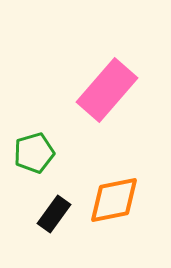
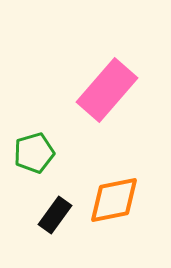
black rectangle: moved 1 px right, 1 px down
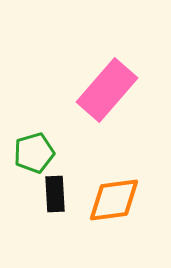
orange diamond: rotated 4 degrees clockwise
black rectangle: moved 21 px up; rotated 39 degrees counterclockwise
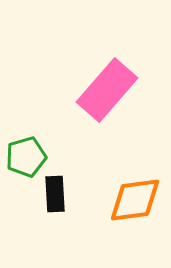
green pentagon: moved 8 px left, 4 px down
orange diamond: moved 21 px right
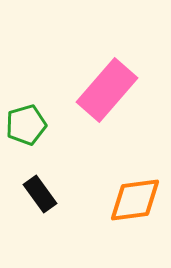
green pentagon: moved 32 px up
black rectangle: moved 15 px left; rotated 33 degrees counterclockwise
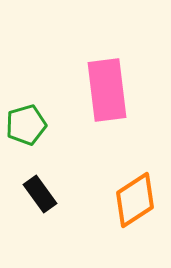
pink rectangle: rotated 48 degrees counterclockwise
orange diamond: rotated 26 degrees counterclockwise
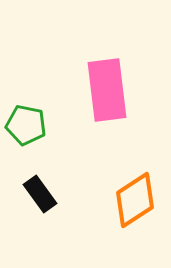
green pentagon: rotated 27 degrees clockwise
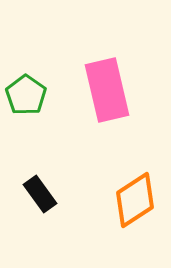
pink rectangle: rotated 6 degrees counterclockwise
green pentagon: moved 30 px up; rotated 24 degrees clockwise
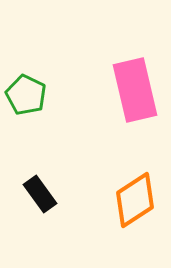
pink rectangle: moved 28 px right
green pentagon: rotated 9 degrees counterclockwise
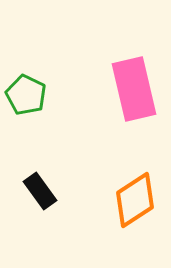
pink rectangle: moved 1 px left, 1 px up
black rectangle: moved 3 px up
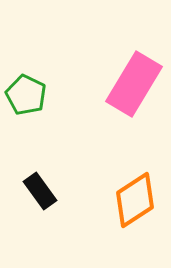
pink rectangle: moved 5 px up; rotated 44 degrees clockwise
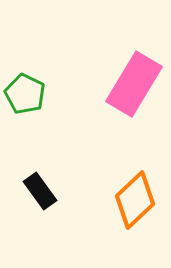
green pentagon: moved 1 px left, 1 px up
orange diamond: rotated 10 degrees counterclockwise
